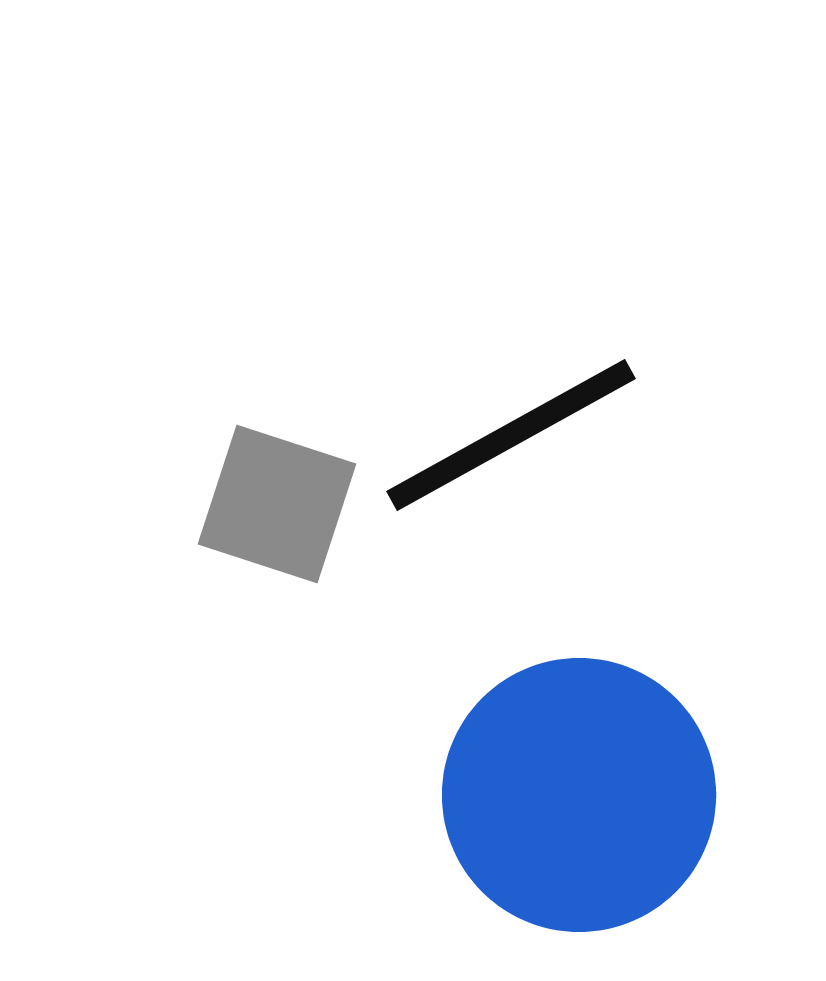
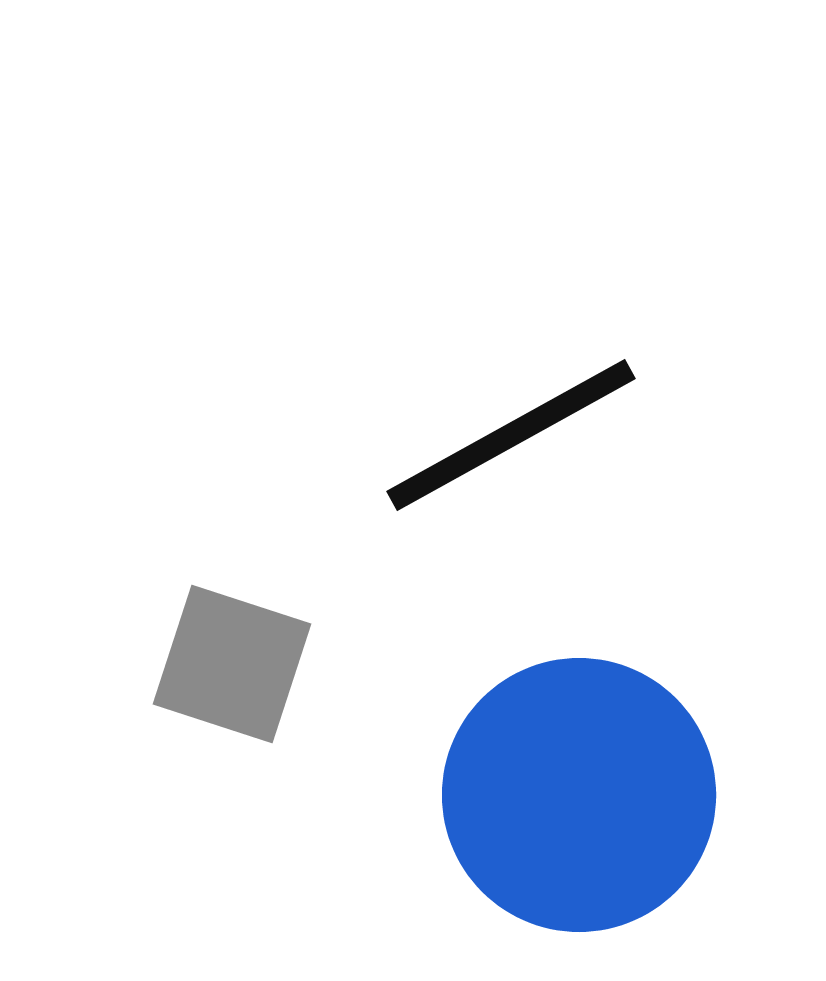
gray square: moved 45 px left, 160 px down
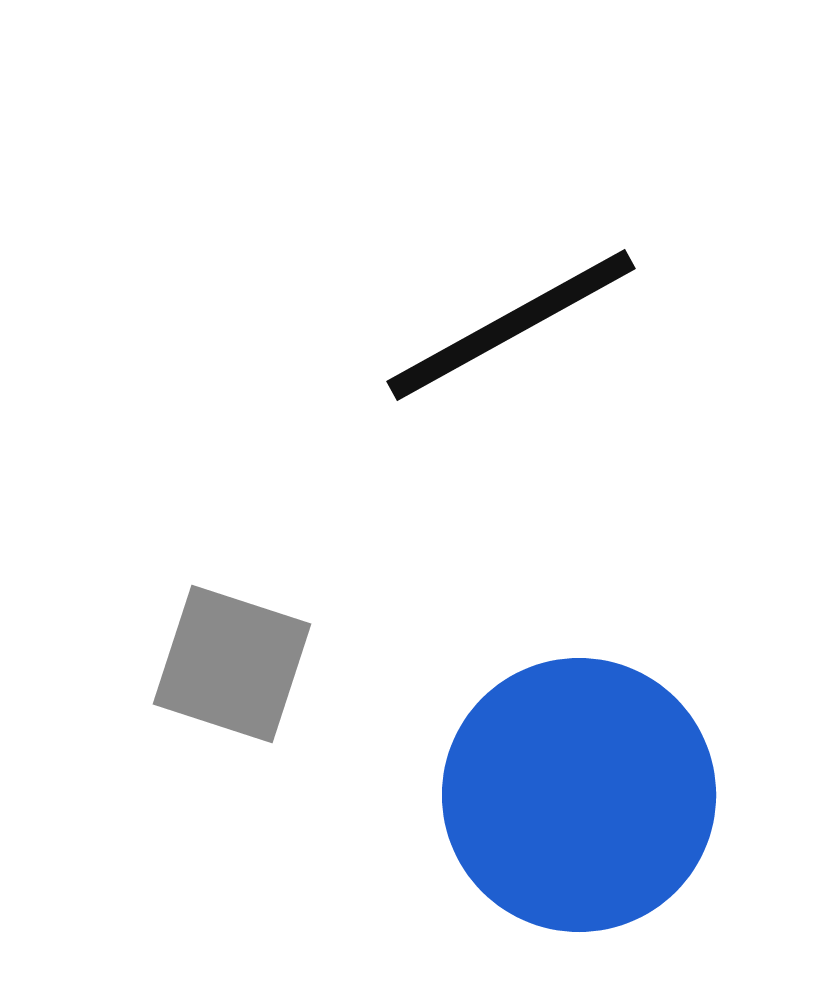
black line: moved 110 px up
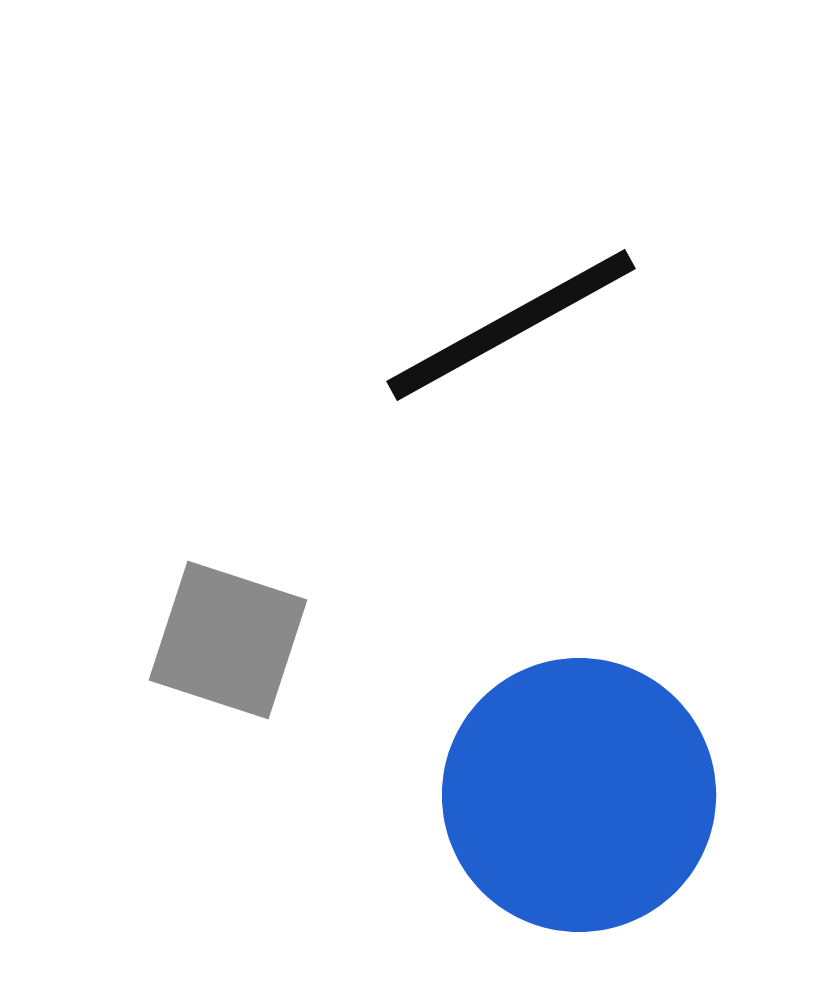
gray square: moved 4 px left, 24 px up
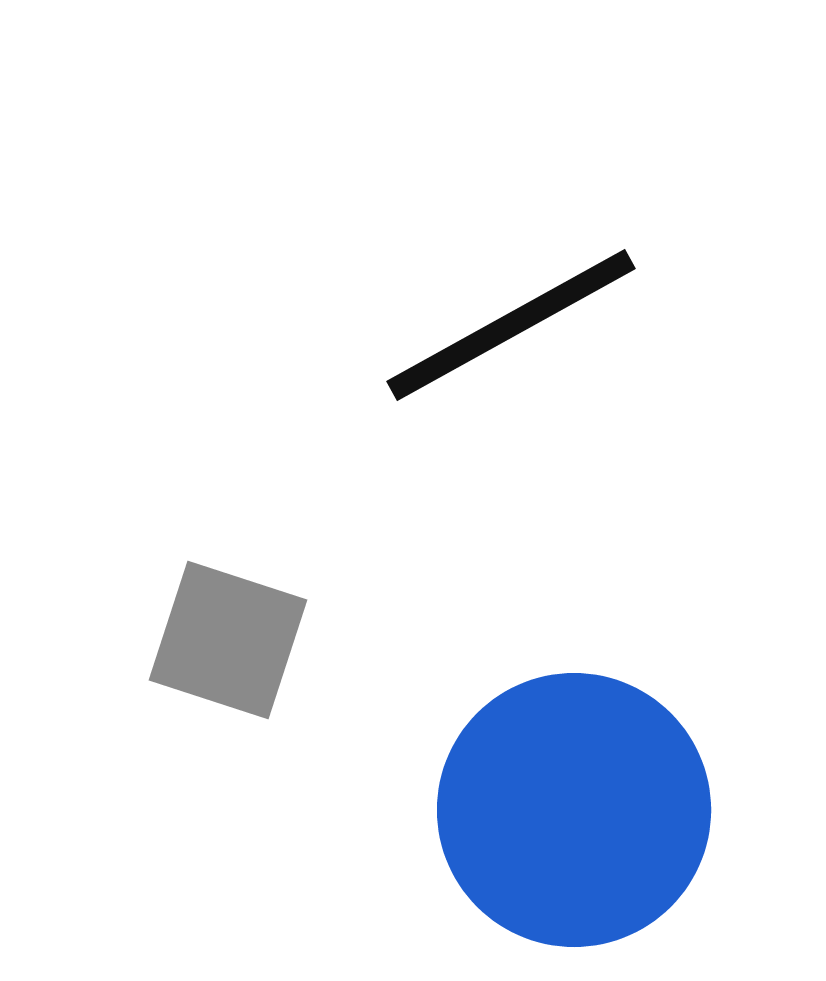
blue circle: moved 5 px left, 15 px down
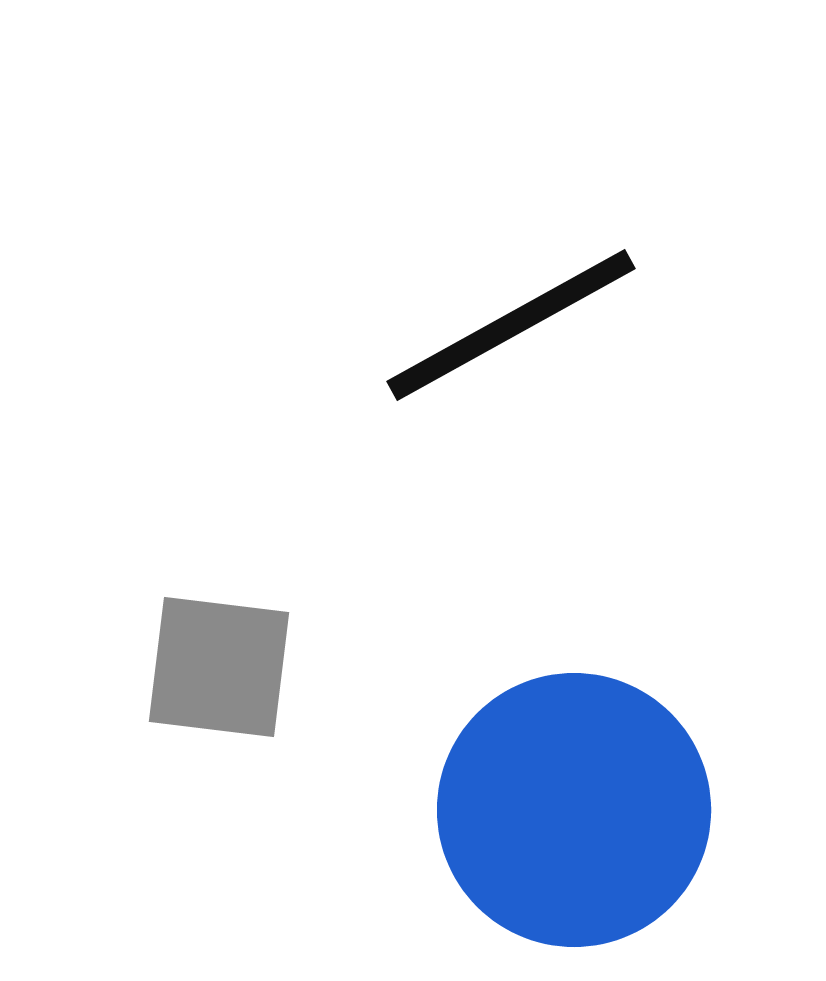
gray square: moved 9 px left, 27 px down; rotated 11 degrees counterclockwise
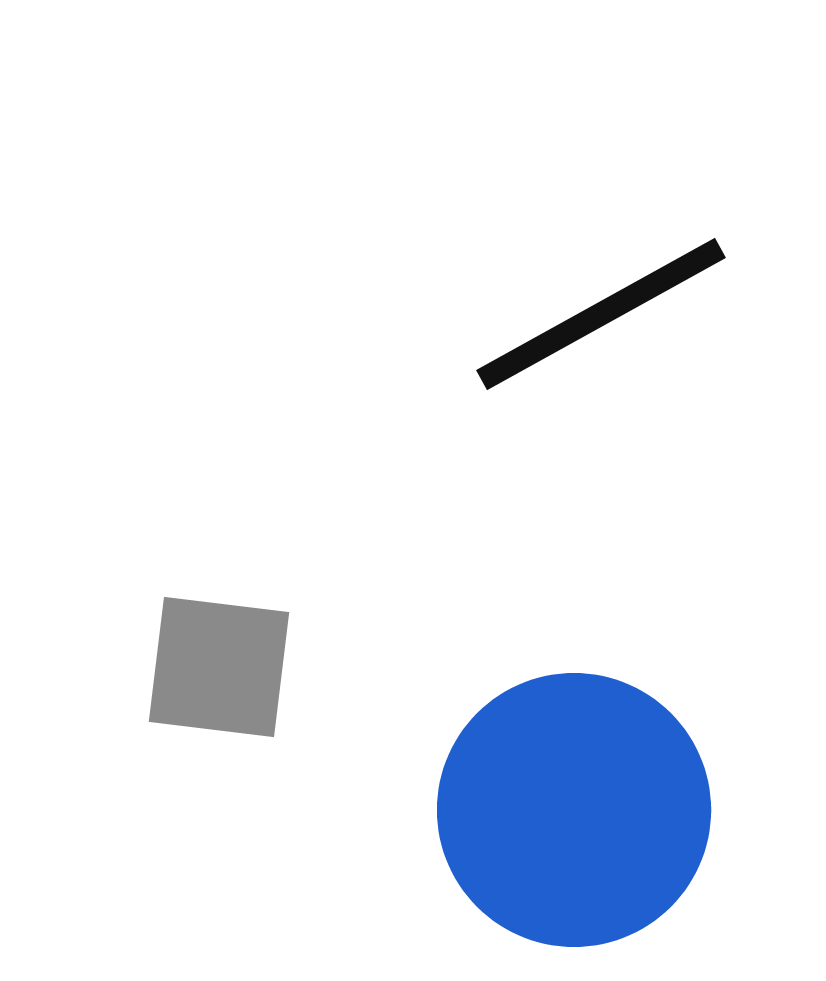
black line: moved 90 px right, 11 px up
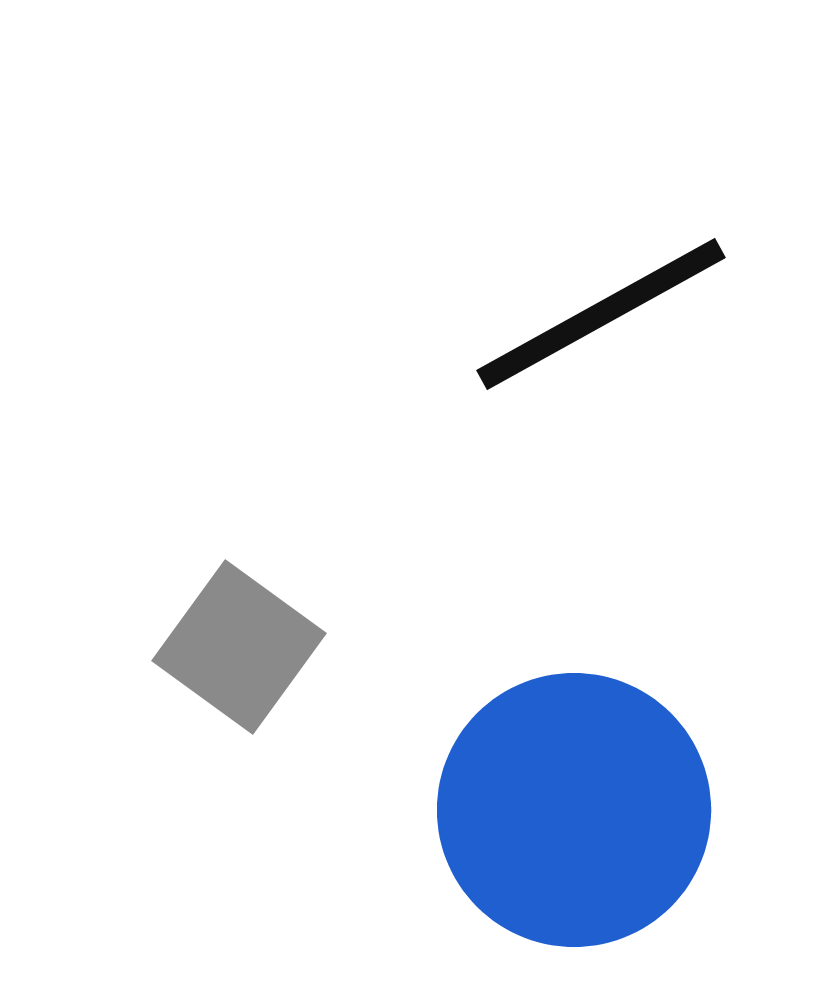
gray square: moved 20 px right, 20 px up; rotated 29 degrees clockwise
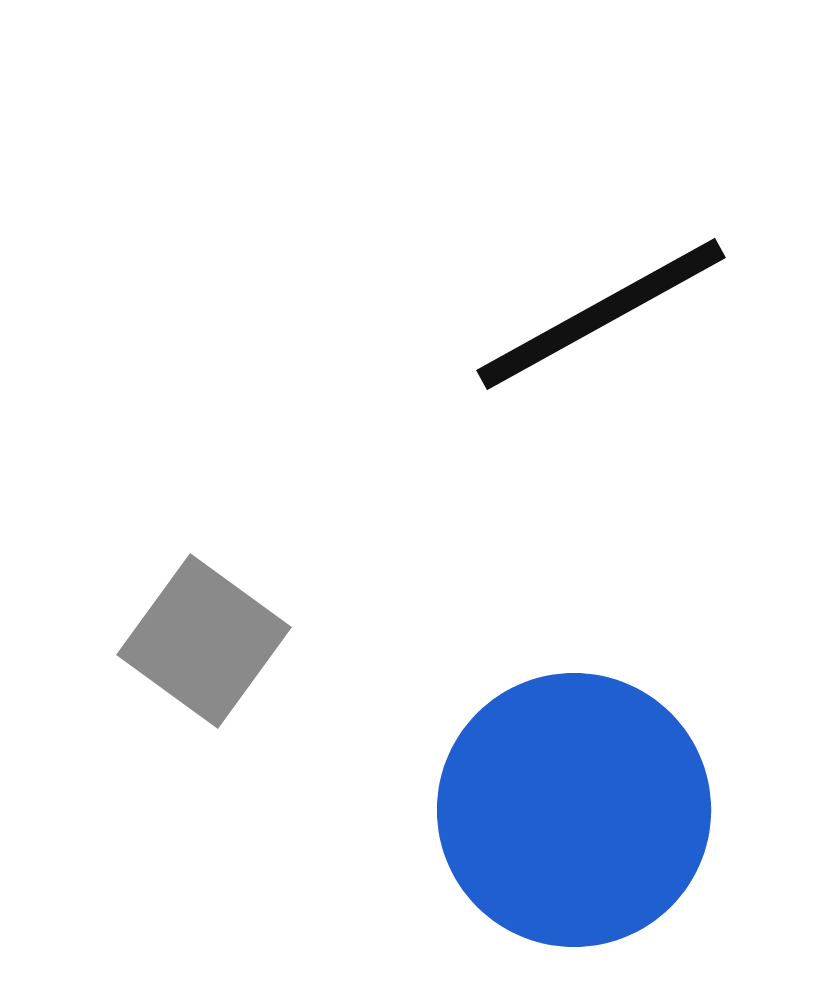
gray square: moved 35 px left, 6 px up
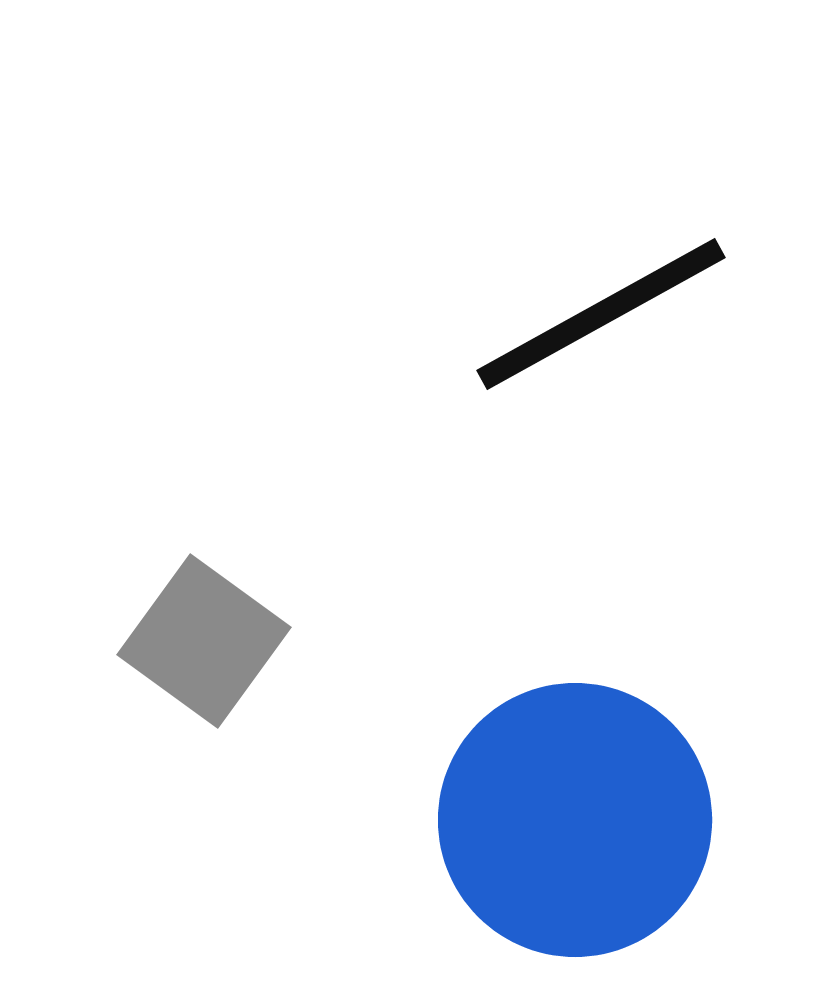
blue circle: moved 1 px right, 10 px down
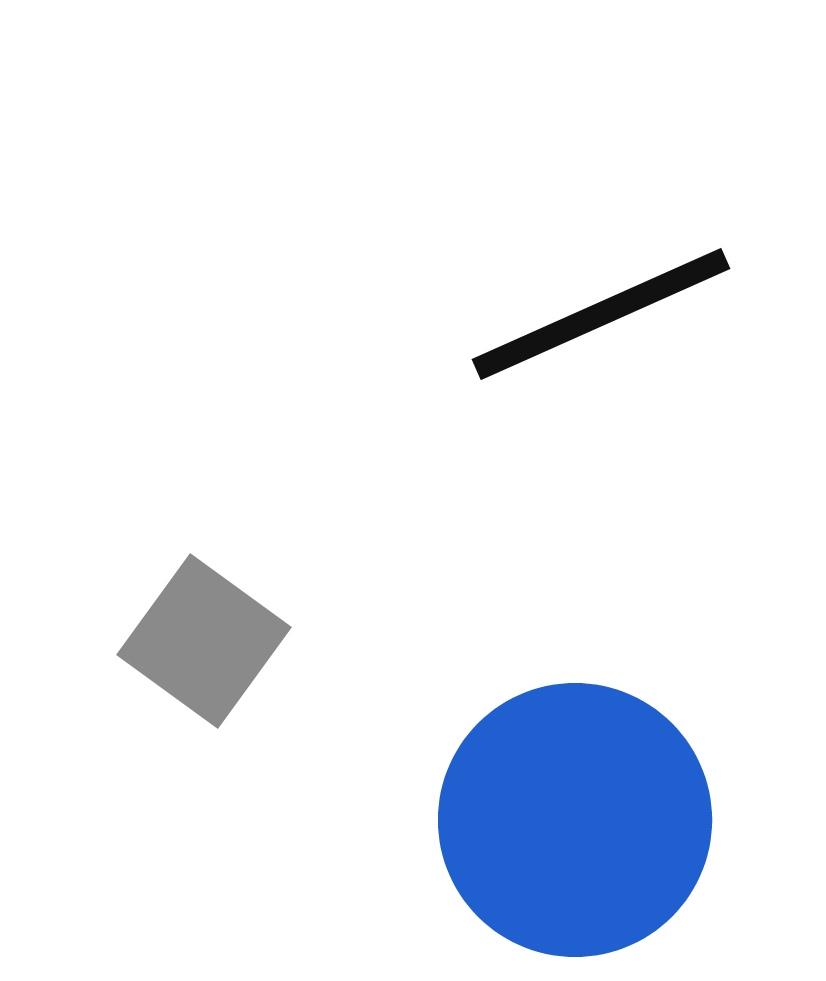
black line: rotated 5 degrees clockwise
